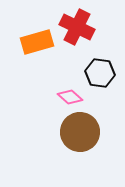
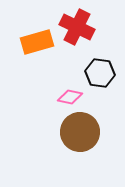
pink diamond: rotated 30 degrees counterclockwise
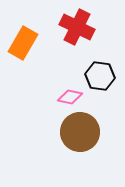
orange rectangle: moved 14 px left, 1 px down; rotated 44 degrees counterclockwise
black hexagon: moved 3 px down
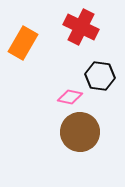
red cross: moved 4 px right
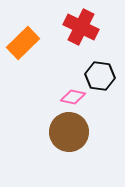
orange rectangle: rotated 16 degrees clockwise
pink diamond: moved 3 px right
brown circle: moved 11 px left
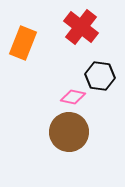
red cross: rotated 12 degrees clockwise
orange rectangle: rotated 24 degrees counterclockwise
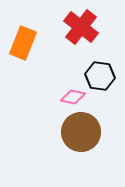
brown circle: moved 12 px right
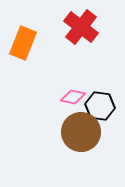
black hexagon: moved 30 px down
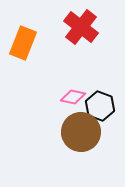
black hexagon: rotated 12 degrees clockwise
